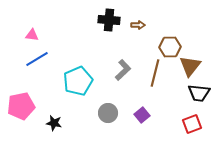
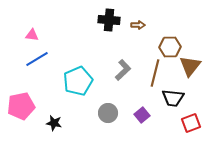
black trapezoid: moved 26 px left, 5 px down
red square: moved 1 px left, 1 px up
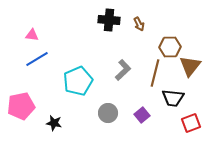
brown arrow: moved 1 px right, 1 px up; rotated 64 degrees clockwise
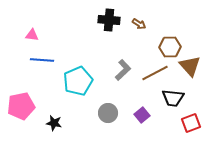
brown arrow: rotated 32 degrees counterclockwise
blue line: moved 5 px right, 1 px down; rotated 35 degrees clockwise
brown triangle: rotated 20 degrees counterclockwise
brown line: rotated 48 degrees clockwise
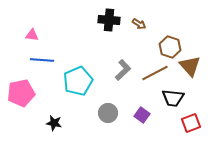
brown hexagon: rotated 20 degrees clockwise
pink pentagon: moved 13 px up
purple square: rotated 14 degrees counterclockwise
